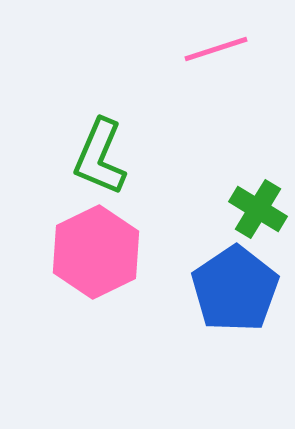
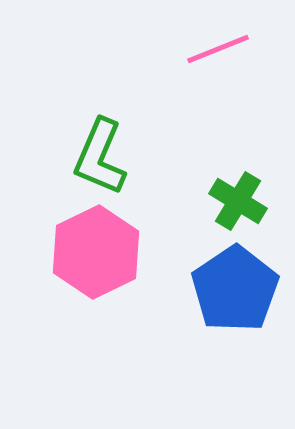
pink line: moved 2 px right; rotated 4 degrees counterclockwise
green cross: moved 20 px left, 8 px up
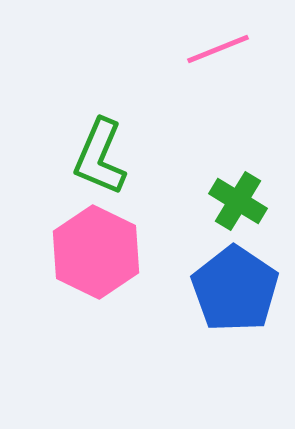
pink hexagon: rotated 8 degrees counterclockwise
blue pentagon: rotated 4 degrees counterclockwise
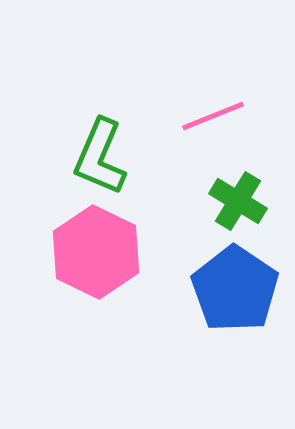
pink line: moved 5 px left, 67 px down
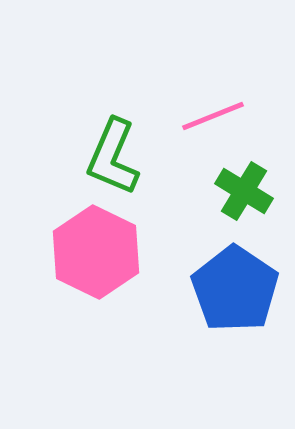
green L-shape: moved 13 px right
green cross: moved 6 px right, 10 px up
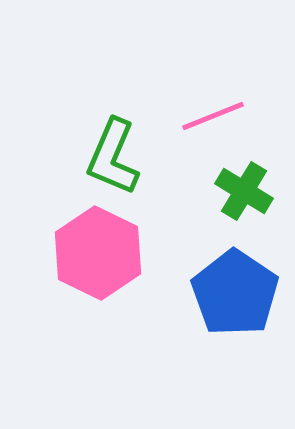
pink hexagon: moved 2 px right, 1 px down
blue pentagon: moved 4 px down
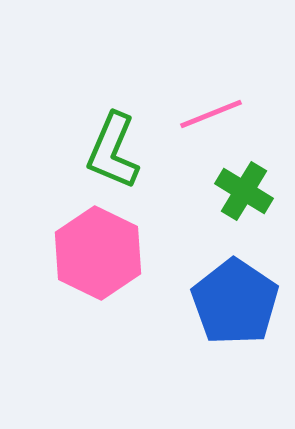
pink line: moved 2 px left, 2 px up
green L-shape: moved 6 px up
blue pentagon: moved 9 px down
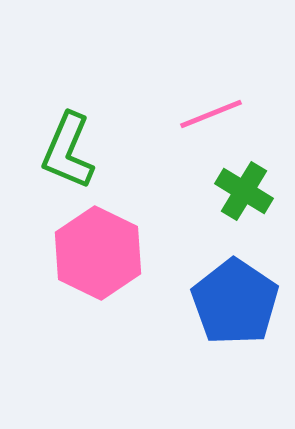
green L-shape: moved 45 px left
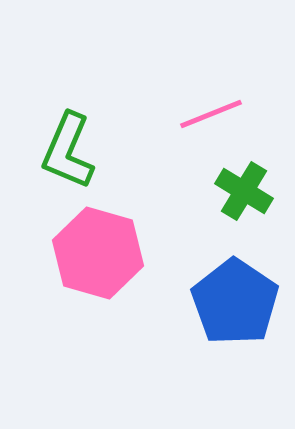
pink hexagon: rotated 10 degrees counterclockwise
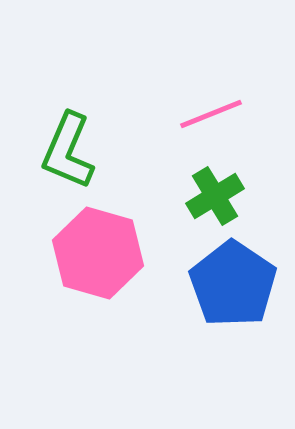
green cross: moved 29 px left, 5 px down; rotated 28 degrees clockwise
blue pentagon: moved 2 px left, 18 px up
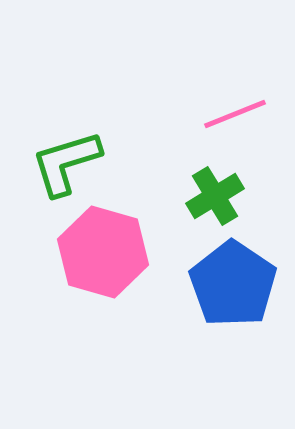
pink line: moved 24 px right
green L-shape: moved 2 px left, 12 px down; rotated 50 degrees clockwise
pink hexagon: moved 5 px right, 1 px up
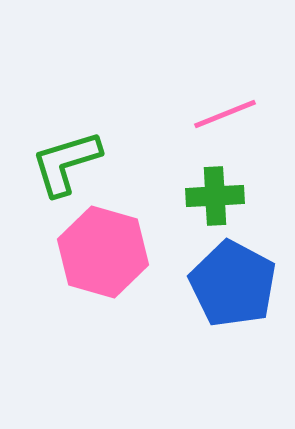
pink line: moved 10 px left
green cross: rotated 28 degrees clockwise
blue pentagon: rotated 6 degrees counterclockwise
